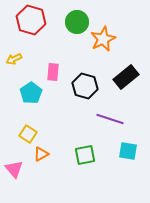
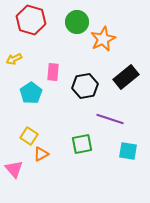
black hexagon: rotated 25 degrees counterclockwise
yellow square: moved 1 px right, 2 px down
green square: moved 3 px left, 11 px up
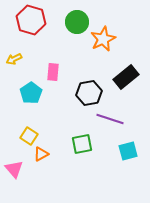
black hexagon: moved 4 px right, 7 px down
cyan square: rotated 24 degrees counterclockwise
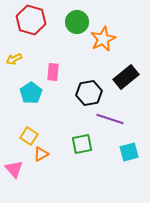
cyan square: moved 1 px right, 1 px down
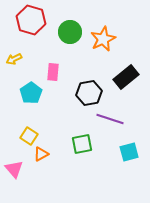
green circle: moved 7 px left, 10 px down
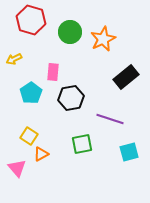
black hexagon: moved 18 px left, 5 px down
pink triangle: moved 3 px right, 1 px up
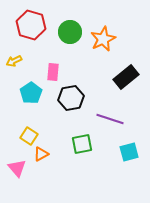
red hexagon: moved 5 px down
yellow arrow: moved 2 px down
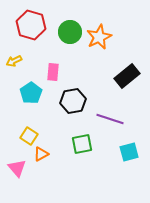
orange star: moved 4 px left, 2 px up
black rectangle: moved 1 px right, 1 px up
black hexagon: moved 2 px right, 3 px down
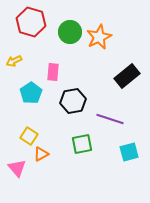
red hexagon: moved 3 px up
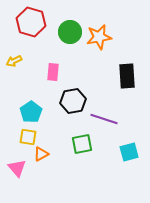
orange star: rotated 15 degrees clockwise
black rectangle: rotated 55 degrees counterclockwise
cyan pentagon: moved 19 px down
purple line: moved 6 px left
yellow square: moved 1 px left, 1 px down; rotated 24 degrees counterclockwise
